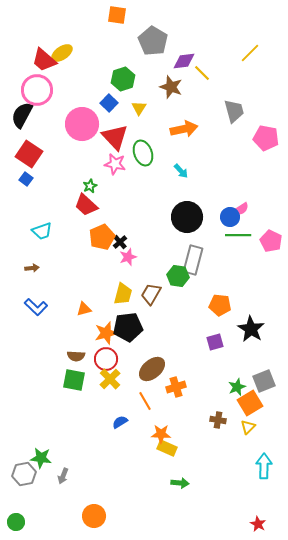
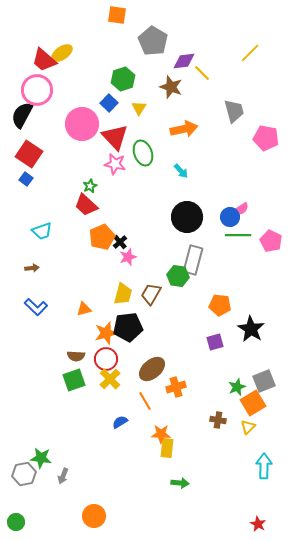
green square at (74, 380): rotated 30 degrees counterclockwise
orange square at (250, 403): moved 3 px right
yellow rectangle at (167, 448): rotated 72 degrees clockwise
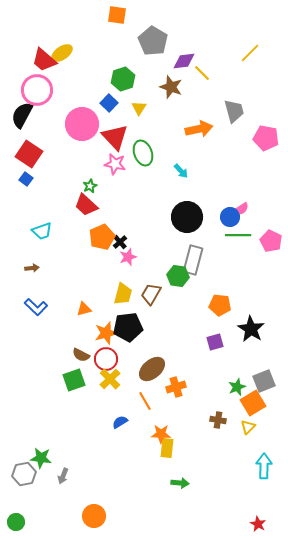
orange arrow at (184, 129): moved 15 px right
brown semicircle at (76, 356): moved 5 px right, 1 px up; rotated 24 degrees clockwise
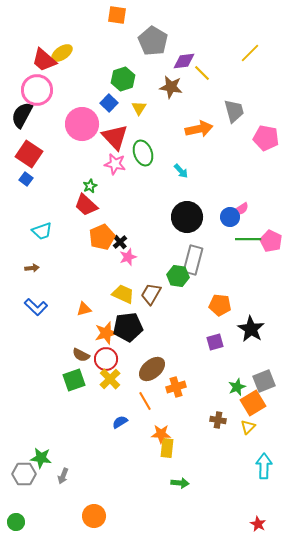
brown star at (171, 87): rotated 10 degrees counterclockwise
green line at (238, 235): moved 10 px right, 4 px down
yellow trapezoid at (123, 294): rotated 80 degrees counterclockwise
gray hexagon at (24, 474): rotated 10 degrees clockwise
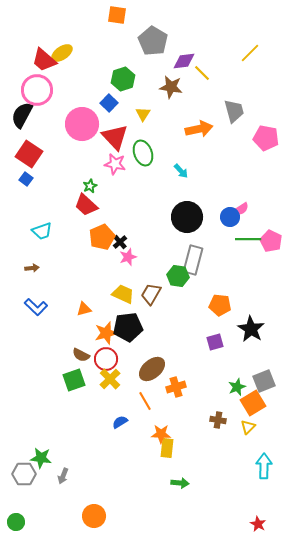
yellow triangle at (139, 108): moved 4 px right, 6 px down
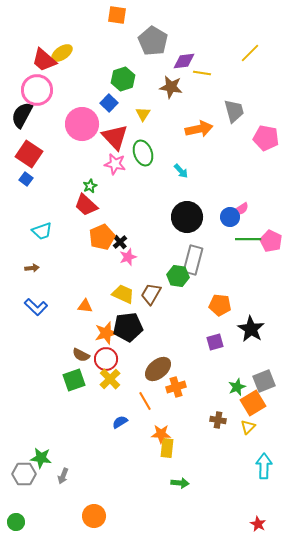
yellow line at (202, 73): rotated 36 degrees counterclockwise
orange triangle at (84, 309): moved 1 px right, 3 px up; rotated 21 degrees clockwise
brown ellipse at (152, 369): moved 6 px right
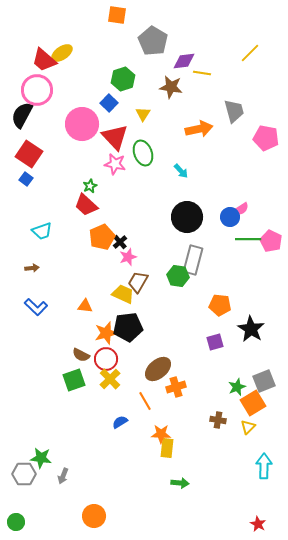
brown trapezoid at (151, 294): moved 13 px left, 12 px up
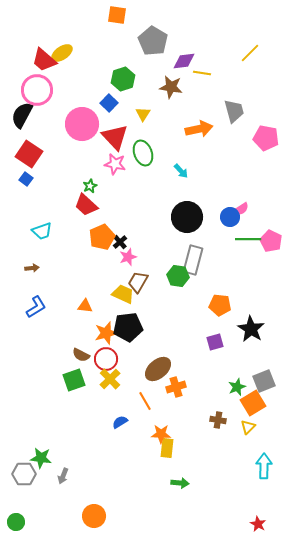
blue L-shape at (36, 307): rotated 75 degrees counterclockwise
